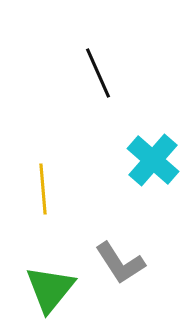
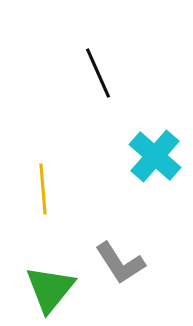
cyan cross: moved 2 px right, 4 px up
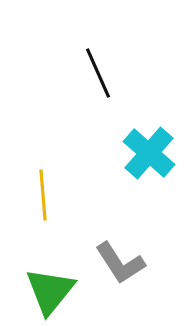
cyan cross: moved 6 px left, 3 px up
yellow line: moved 6 px down
green triangle: moved 2 px down
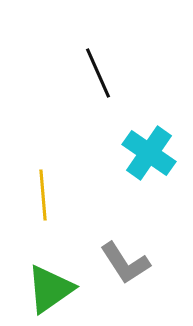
cyan cross: rotated 6 degrees counterclockwise
gray L-shape: moved 5 px right
green triangle: moved 2 px up; rotated 16 degrees clockwise
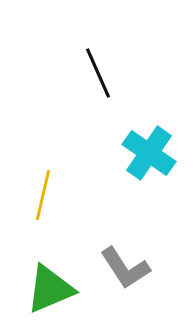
yellow line: rotated 18 degrees clockwise
gray L-shape: moved 5 px down
green triangle: rotated 12 degrees clockwise
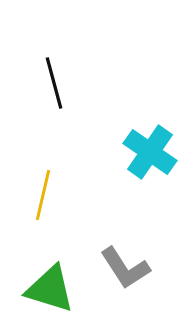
black line: moved 44 px left, 10 px down; rotated 9 degrees clockwise
cyan cross: moved 1 px right, 1 px up
green triangle: rotated 40 degrees clockwise
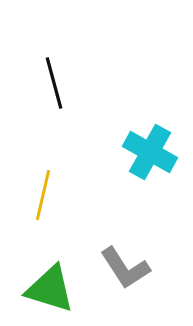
cyan cross: rotated 6 degrees counterclockwise
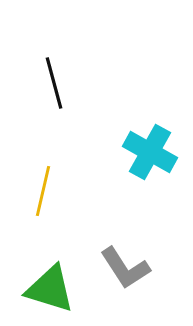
yellow line: moved 4 px up
